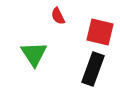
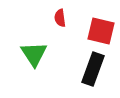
red semicircle: moved 2 px right, 2 px down; rotated 18 degrees clockwise
red square: moved 1 px right, 1 px up
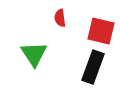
black rectangle: moved 2 px up
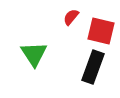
red semicircle: moved 11 px right, 1 px up; rotated 48 degrees clockwise
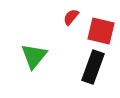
green triangle: moved 2 px down; rotated 12 degrees clockwise
